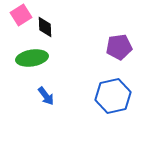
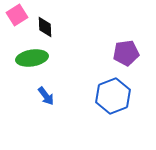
pink square: moved 4 px left
purple pentagon: moved 7 px right, 6 px down
blue hexagon: rotated 8 degrees counterclockwise
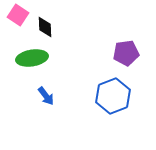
pink square: moved 1 px right; rotated 25 degrees counterclockwise
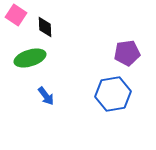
pink square: moved 2 px left
purple pentagon: moved 1 px right
green ellipse: moved 2 px left; rotated 8 degrees counterclockwise
blue hexagon: moved 2 px up; rotated 12 degrees clockwise
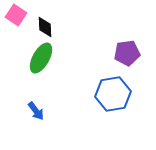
green ellipse: moved 11 px right; rotated 44 degrees counterclockwise
blue arrow: moved 10 px left, 15 px down
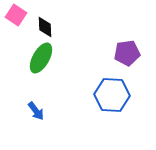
blue hexagon: moved 1 px left, 1 px down; rotated 12 degrees clockwise
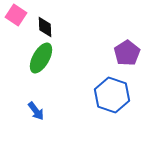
purple pentagon: rotated 25 degrees counterclockwise
blue hexagon: rotated 16 degrees clockwise
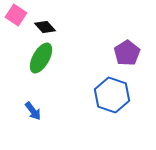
black diamond: rotated 40 degrees counterclockwise
blue arrow: moved 3 px left
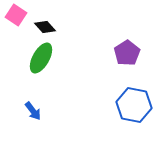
blue hexagon: moved 22 px right, 10 px down; rotated 8 degrees counterclockwise
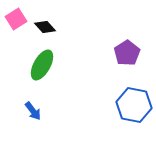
pink square: moved 4 px down; rotated 25 degrees clockwise
green ellipse: moved 1 px right, 7 px down
